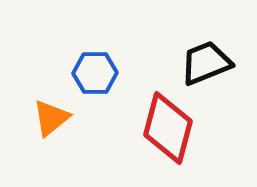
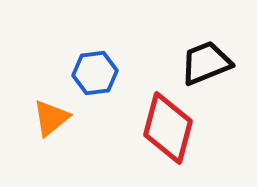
blue hexagon: rotated 6 degrees counterclockwise
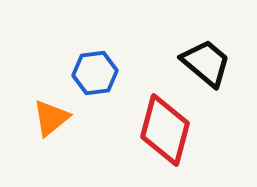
black trapezoid: rotated 62 degrees clockwise
red diamond: moved 3 px left, 2 px down
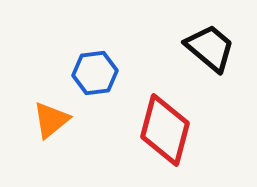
black trapezoid: moved 4 px right, 15 px up
orange triangle: moved 2 px down
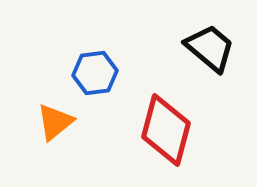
orange triangle: moved 4 px right, 2 px down
red diamond: moved 1 px right
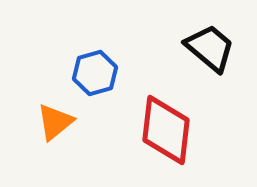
blue hexagon: rotated 9 degrees counterclockwise
red diamond: rotated 8 degrees counterclockwise
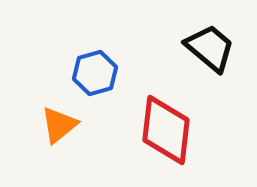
orange triangle: moved 4 px right, 3 px down
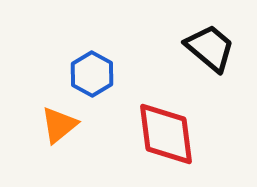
blue hexagon: moved 3 px left, 1 px down; rotated 15 degrees counterclockwise
red diamond: moved 4 px down; rotated 14 degrees counterclockwise
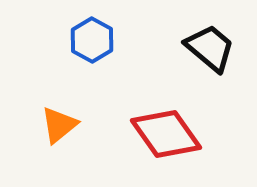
blue hexagon: moved 34 px up
red diamond: rotated 28 degrees counterclockwise
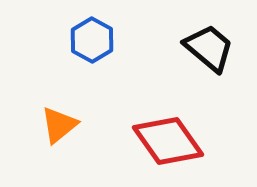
black trapezoid: moved 1 px left
red diamond: moved 2 px right, 7 px down
